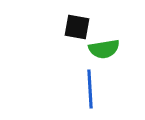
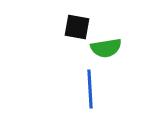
green semicircle: moved 2 px right, 1 px up
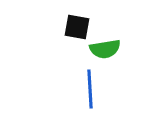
green semicircle: moved 1 px left, 1 px down
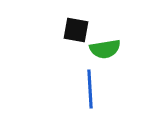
black square: moved 1 px left, 3 px down
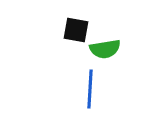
blue line: rotated 6 degrees clockwise
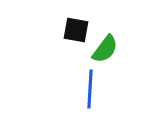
green semicircle: rotated 44 degrees counterclockwise
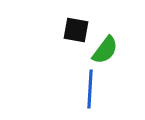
green semicircle: moved 1 px down
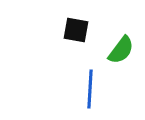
green semicircle: moved 16 px right
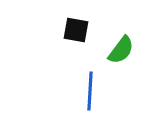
blue line: moved 2 px down
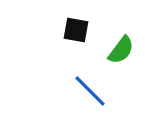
blue line: rotated 48 degrees counterclockwise
